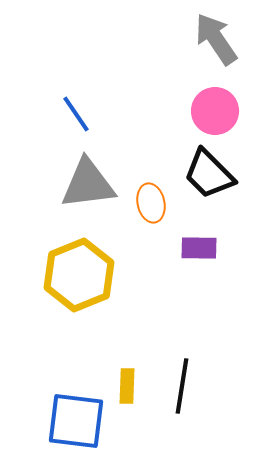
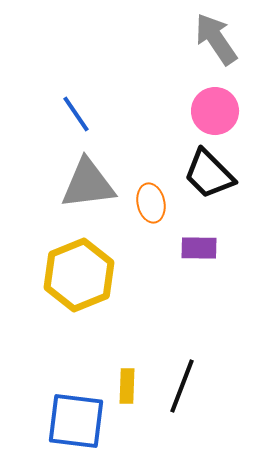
black line: rotated 12 degrees clockwise
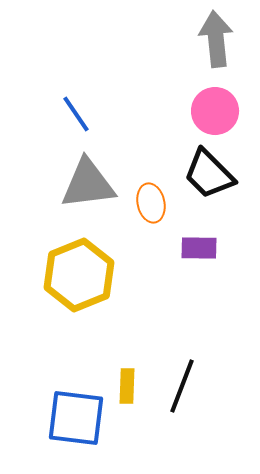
gray arrow: rotated 28 degrees clockwise
blue square: moved 3 px up
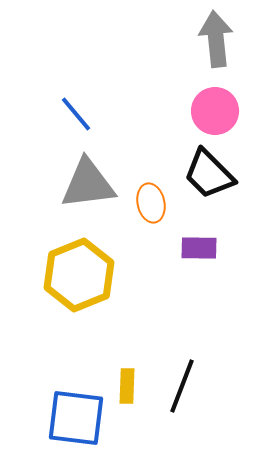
blue line: rotated 6 degrees counterclockwise
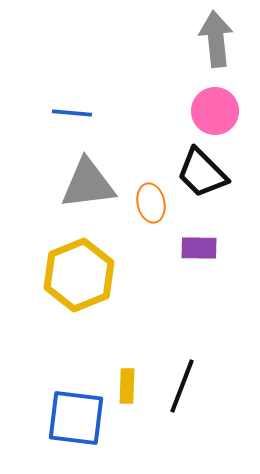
blue line: moved 4 px left, 1 px up; rotated 45 degrees counterclockwise
black trapezoid: moved 7 px left, 1 px up
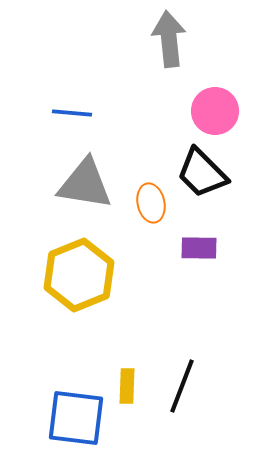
gray arrow: moved 47 px left
gray triangle: moved 3 px left; rotated 16 degrees clockwise
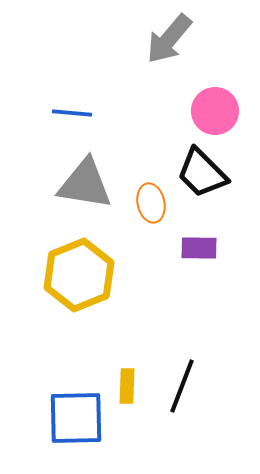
gray arrow: rotated 134 degrees counterclockwise
blue square: rotated 8 degrees counterclockwise
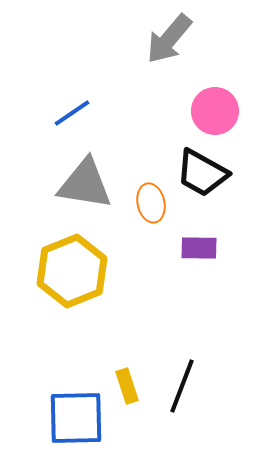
blue line: rotated 39 degrees counterclockwise
black trapezoid: rotated 16 degrees counterclockwise
yellow hexagon: moved 7 px left, 4 px up
yellow rectangle: rotated 20 degrees counterclockwise
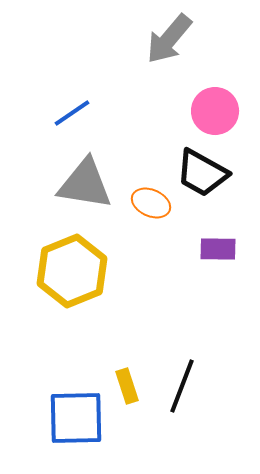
orange ellipse: rotated 54 degrees counterclockwise
purple rectangle: moved 19 px right, 1 px down
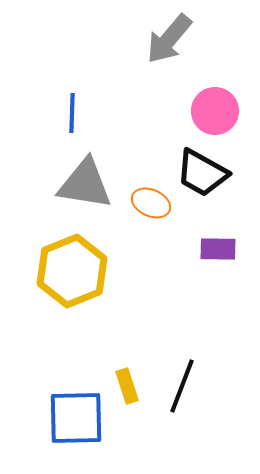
blue line: rotated 54 degrees counterclockwise
